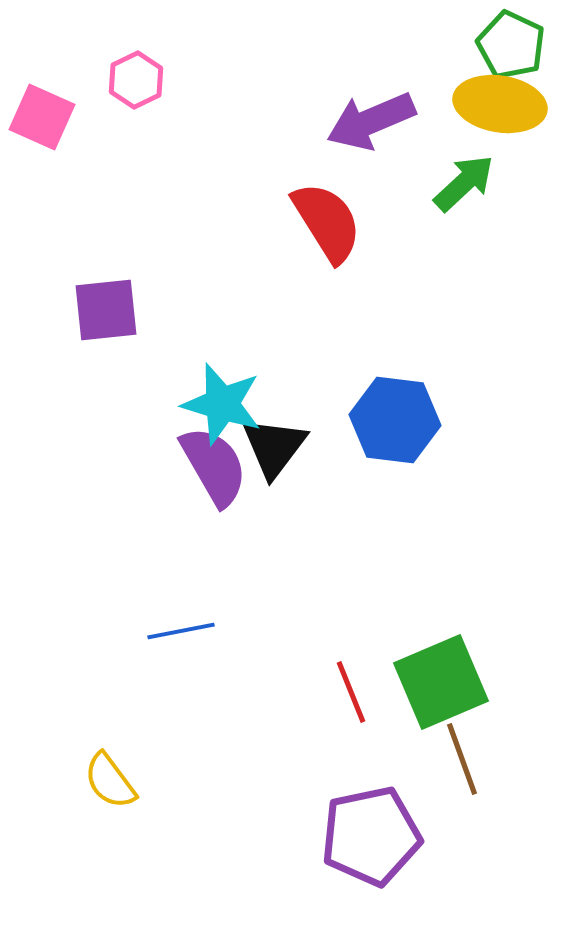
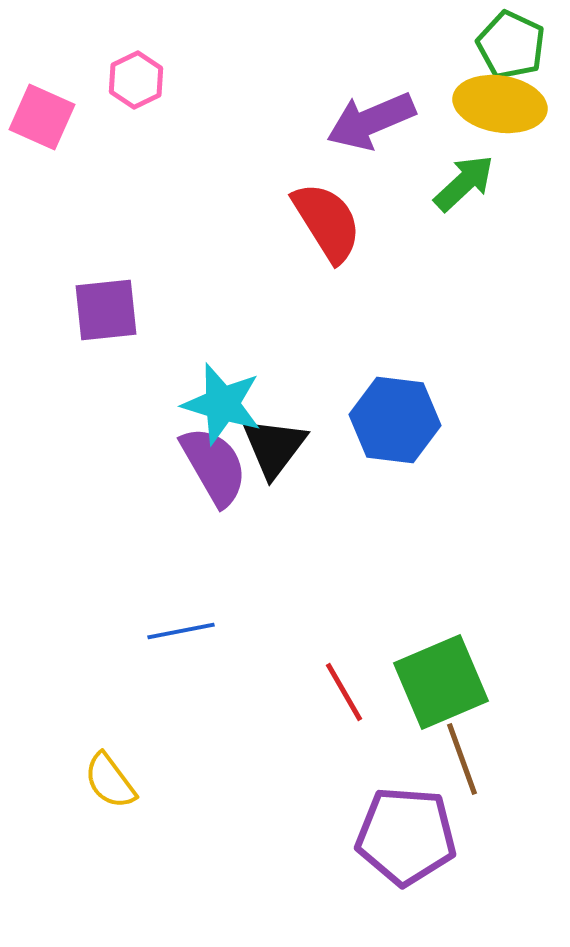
red line: moved 7 px left; rotated 8 degrees counterclockwise
purple pentagon: moved 35 px right; rotated 16 degrees clockwise
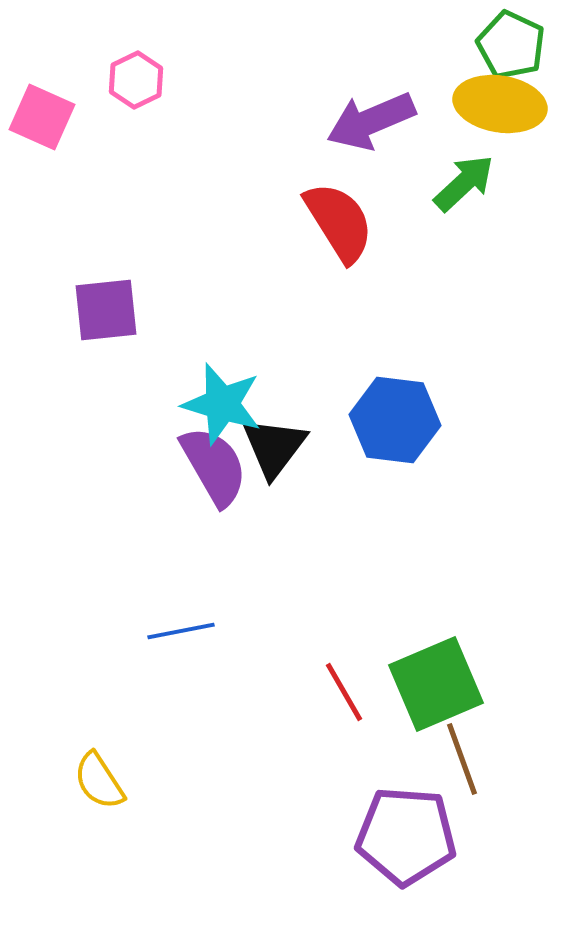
red semicircle: moved 12 px right
green square: moved 5 px left, 2 px down
yellow semicircle: moved 11 px left; rotated 4 degrees clockwise
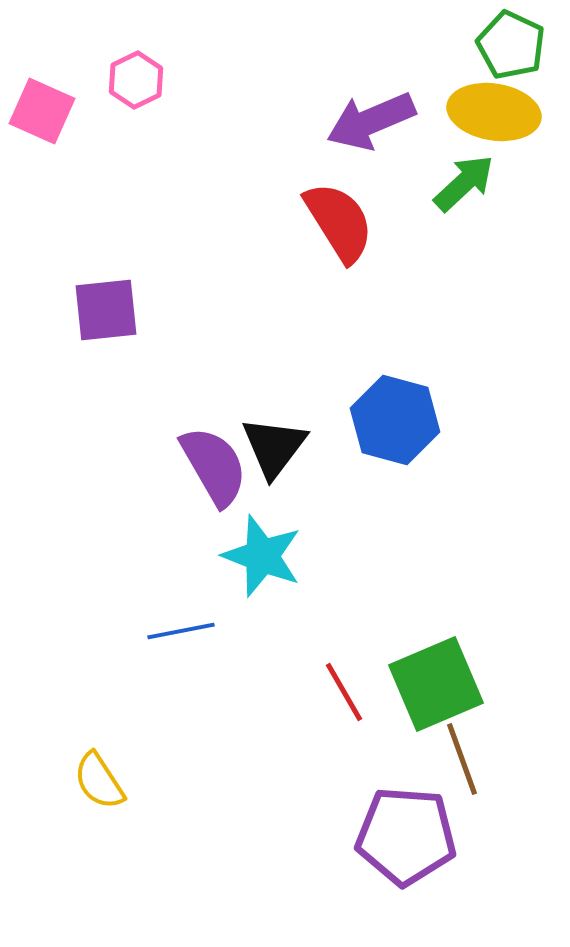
yellow ellipse: moved 6 px left, 8 px down
pink square: moved 6 px up
cyan star: moved 40 px right, 152 px down; rotated 4 degrees clockwise
blue hexagon: rotated 8 degrees clockwise
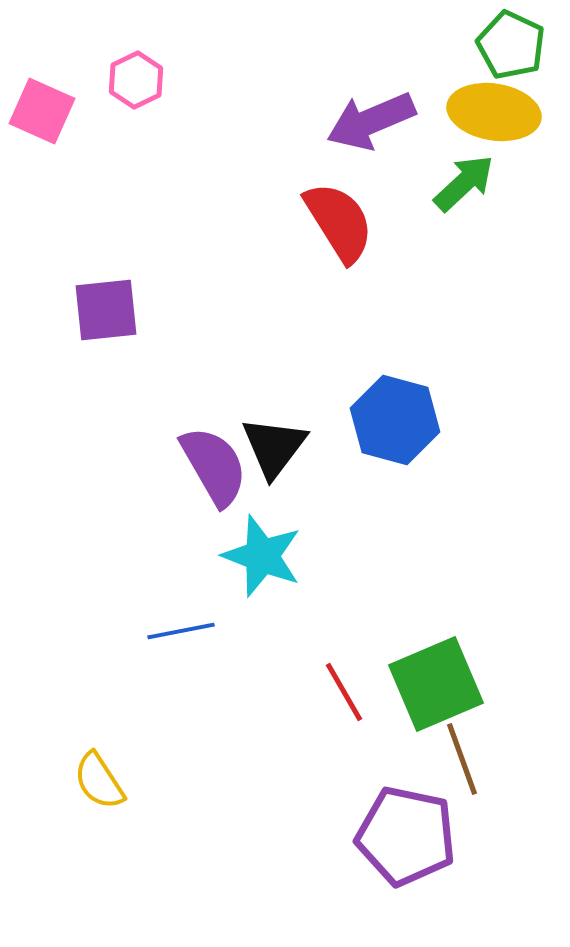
purple pentagon: rotated 8 degrees clockwise
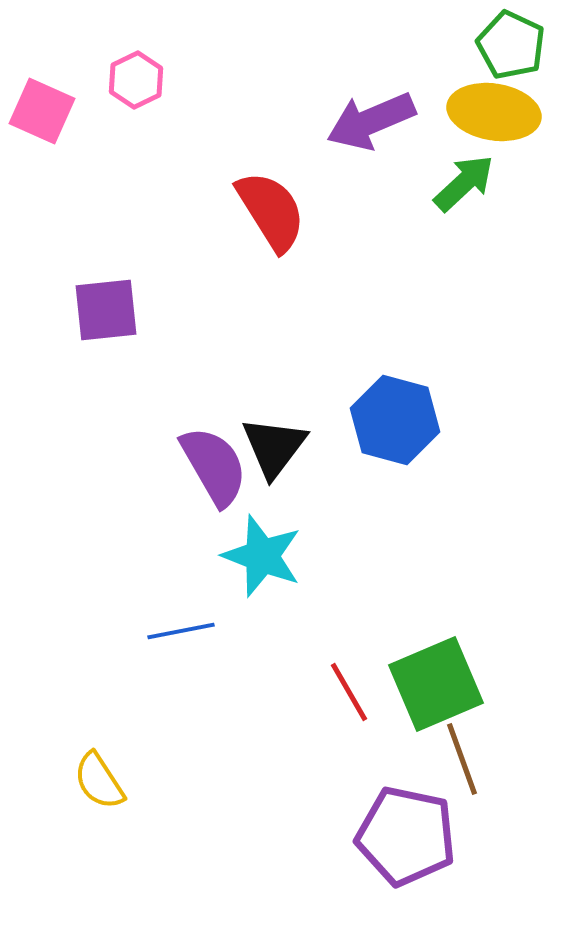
red semicircle: moved 68 px left, 11 px up
red line: moved 5 px right
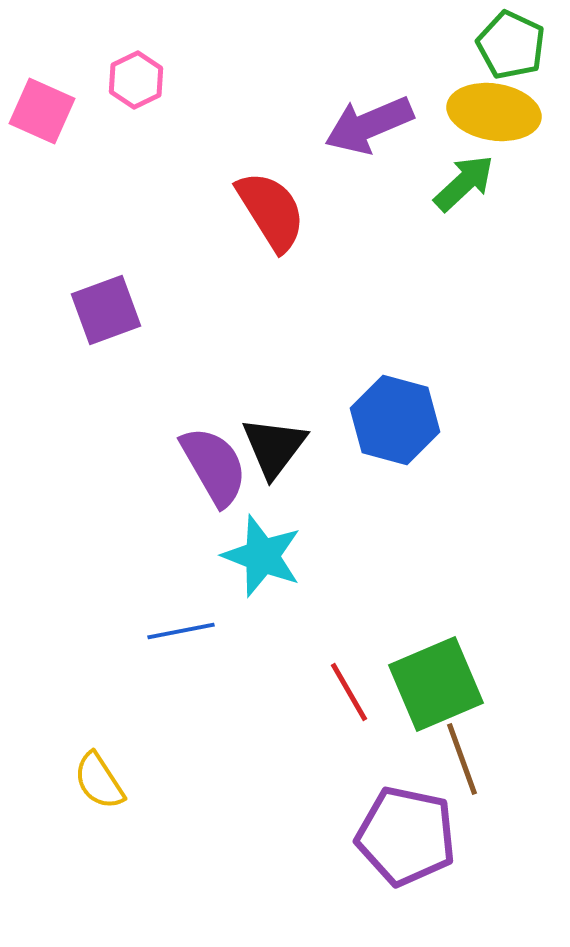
purple arrow: moved 2 px left, 4 px down
purple square: rotated 14 degrees counterclockwise
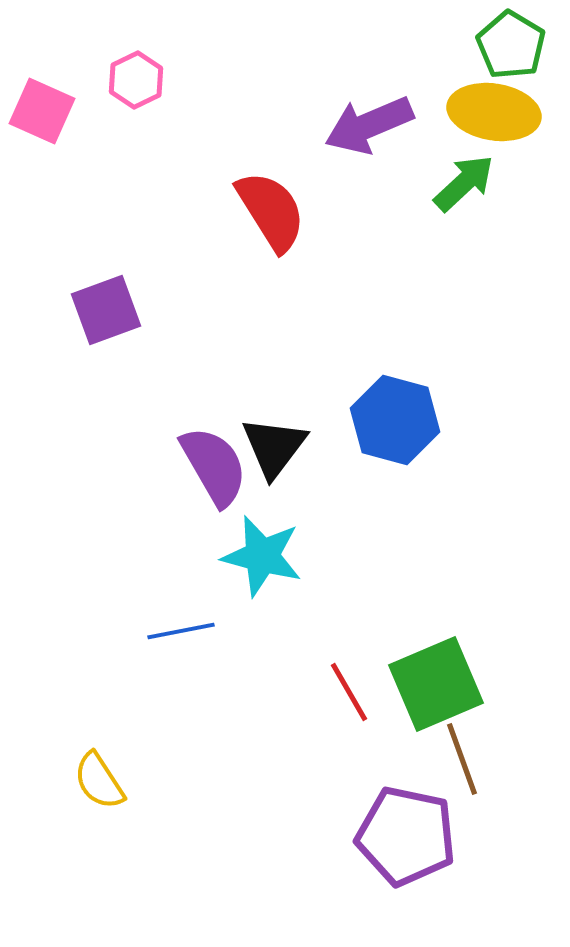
green pentagon: rotated 6 degrees clockwise
cyan star: rotated 6 degrees counterclockwise
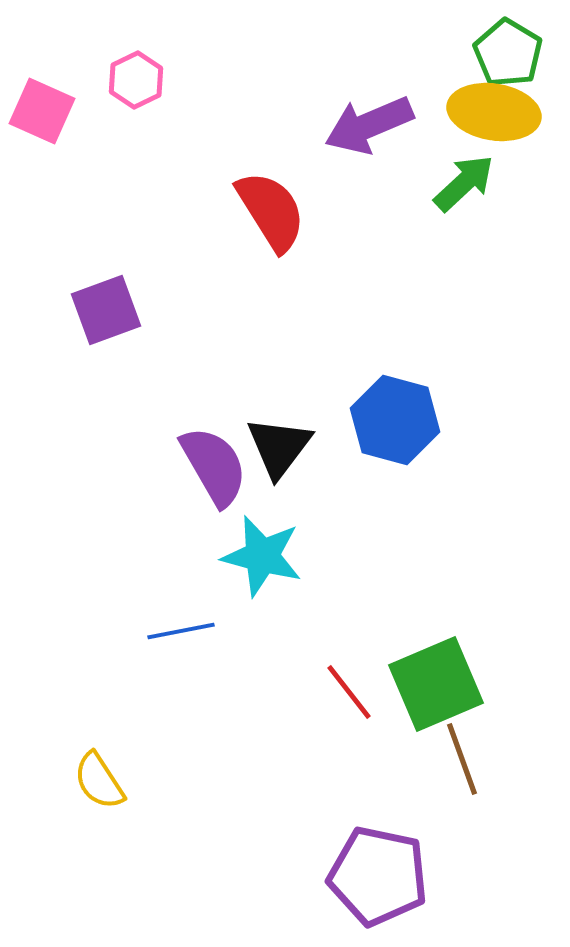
green pentagon: moved 3 px left, 8 px down
black triangle: moved 5 px right
red line: rotated 8 degrees counterclockwise
purple pentagon: moved 28 px left, 40 px down
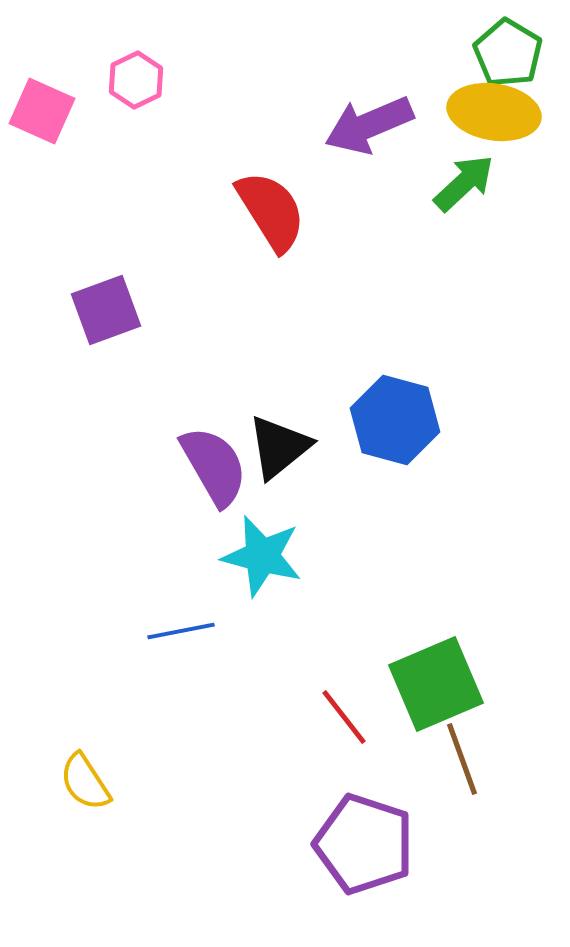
black triangle: rotated 14 degrees clockwise
red line: moved 5 px left, 25 px down
yellow semicircle: moved 14 px left, 1 px down
purple pentagon: moved 14 px left, 32 px up; rotated 6 degrees clockwise
